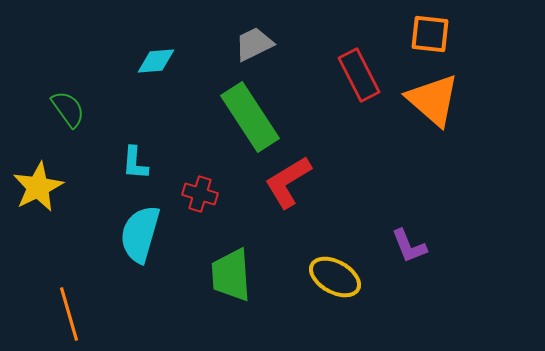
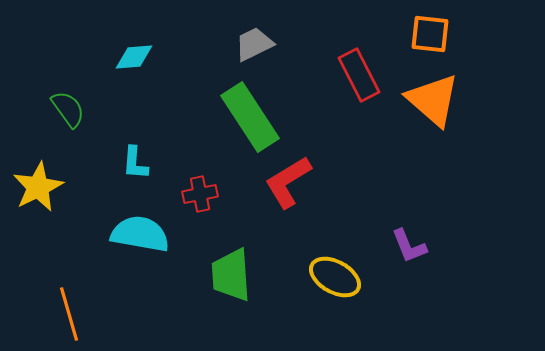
cyan diamond: moved 22 px left, 4 px up
red cross: rotated 28 degrees counterclockwise
cyan semicircle: rotated 84 degrees clockwise
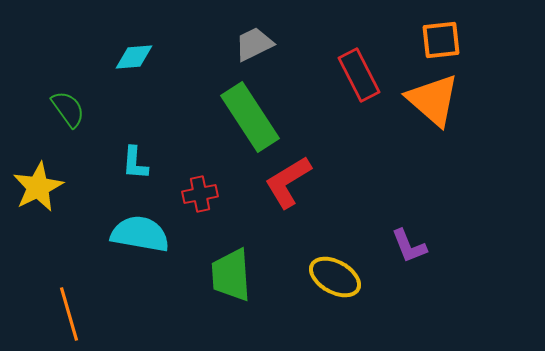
orange square: moved 11 px right, 6 px down; rotated 12 degrees counterclockwise
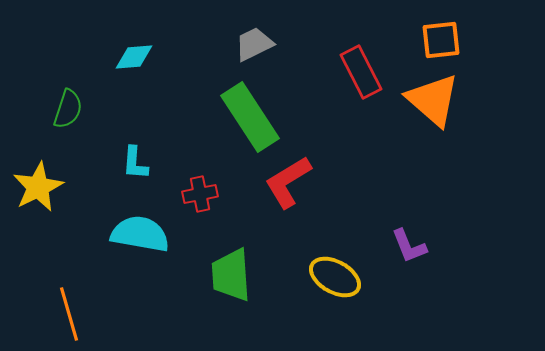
red rectangle: moved 2 px right, 3 px up
green semicircle: rotated 54 degrees clockwise
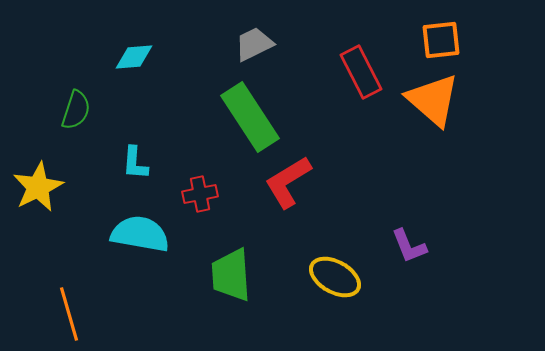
green semicircle: moved 8 px right, 1 px down
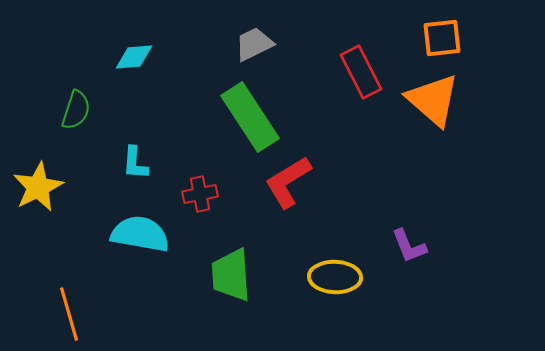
orange square: moved 1 px right, 2 px up
yellow ellipse: rotated 27 degrees counterclockwise
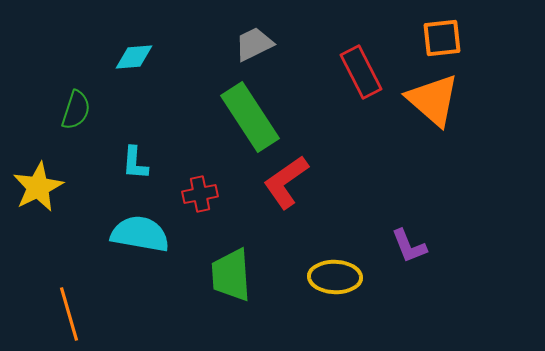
red L-shape: moved 2 px left; rotated 4 degrees counterclockwise
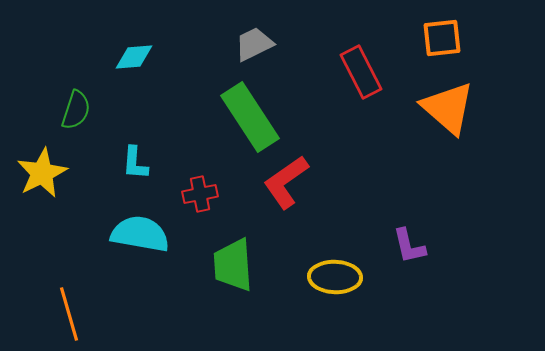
orange triangle: moved 15 px right, 8 px down
yellow star: moved 4 px right, 14 px up
purple L-shape: rotated 9 degrees clockwise
green trapezoid: moved 2 px right, 10 px up
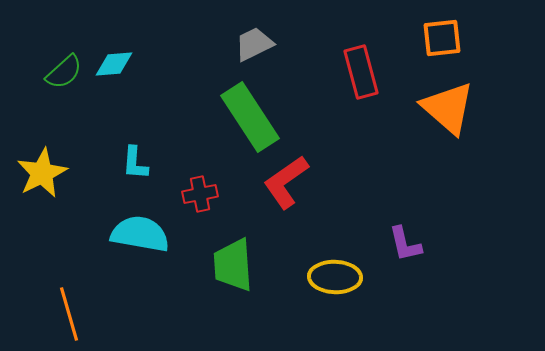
cyan diamond: moved 20 px left, 7 px down
red rectangle: rotated 12 degrees clockwise
green semicircle: moved 12 px left, 38 px up; rotated 30 degrees clockwise
purple L-shape: moved 4 px left, 2 px up
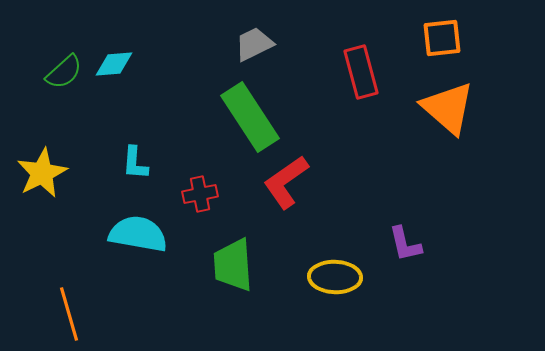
cyan semicircle: moved 2 px left
